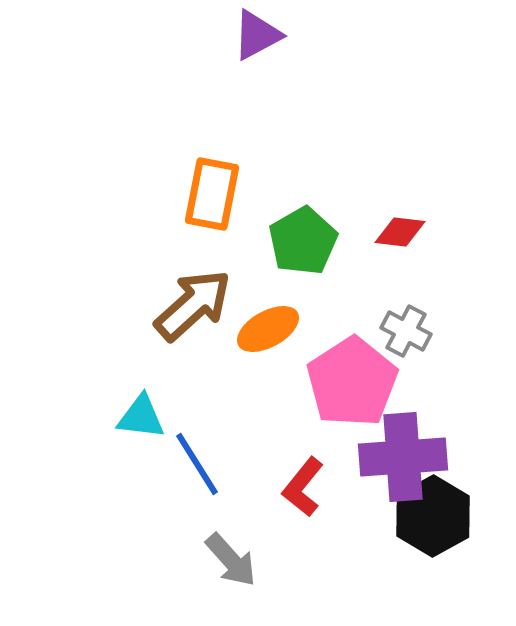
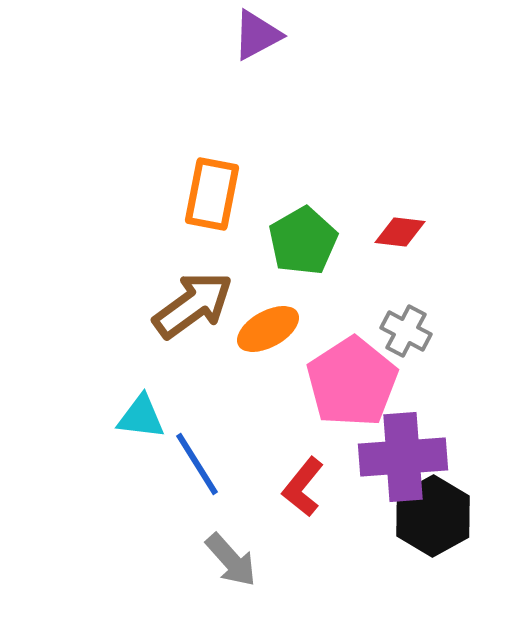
brown arrow: rotated 6 degrees clockwise
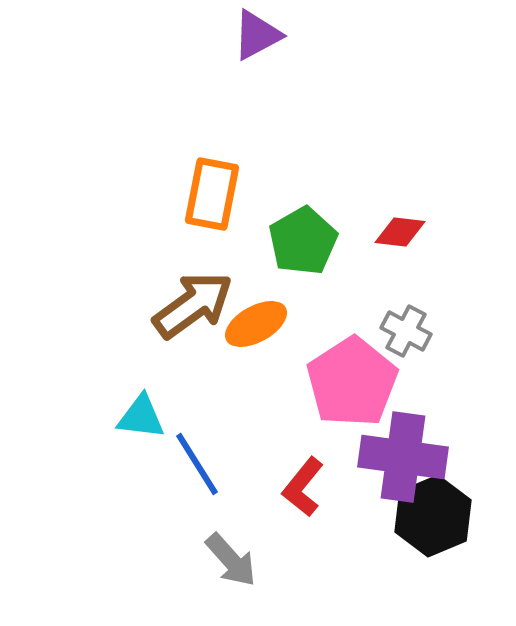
orange ellipse: moved 12 px left, 5 px up
purple cross: rotated 12 degrees clockwise
black hexagon: rotated 6 degrees clockwise
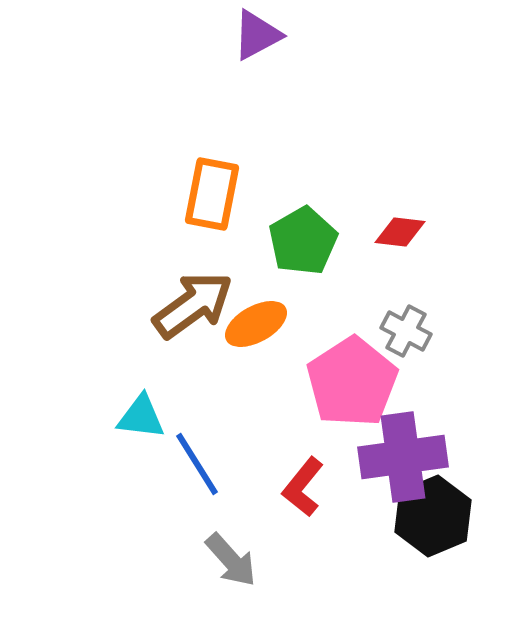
purple cross: rotated 16 degrees counterclockwise
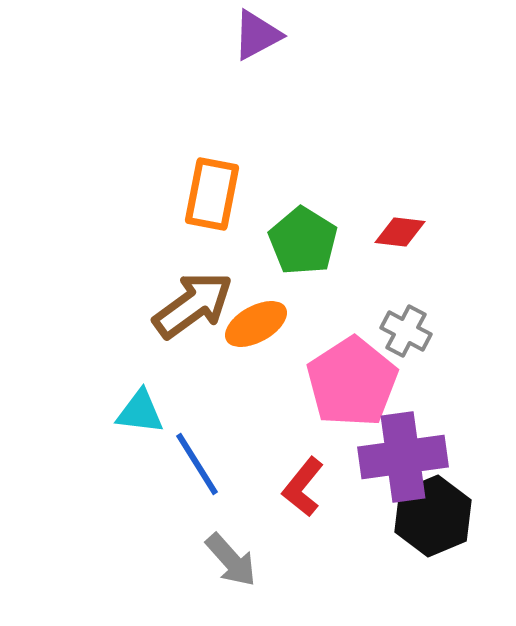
green pentagon: rotated 10 degrees counterclockwise
cyan triangle: moved 1 px left, 5 px up
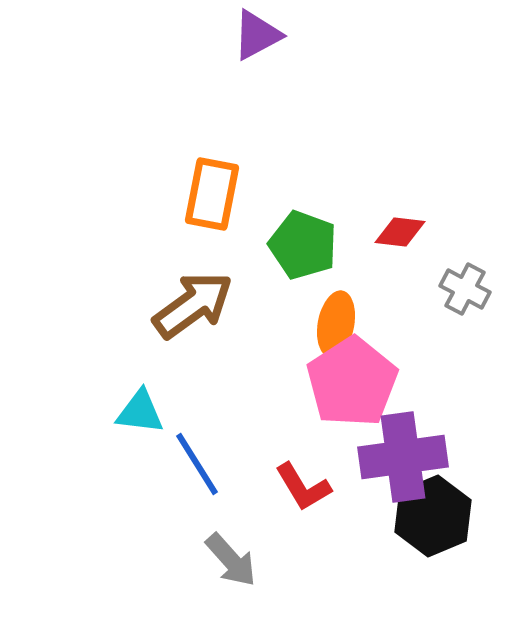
green pentagon: moved 4 px down; rotated 12 degrees counterclockwise
orange ellipse: moved 80 px right; rotated 50 degrees counterclockwise
gray cross: moved 59 px right, 42 px up
red L-shape: rotated 70 degrees counterclockwise
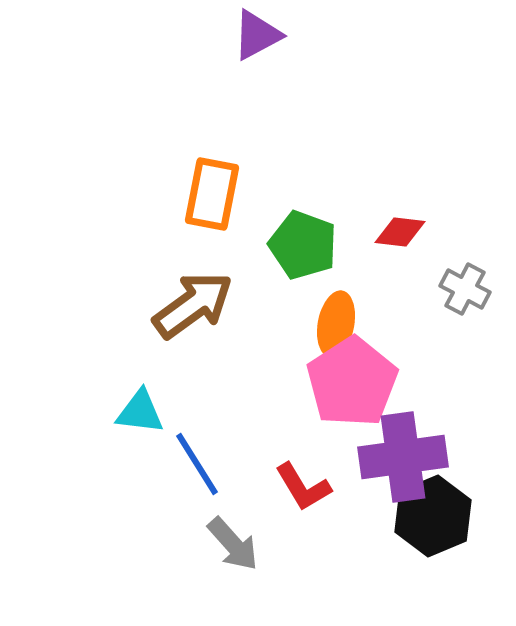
gray arrow: moved 2 px right, 16 px up
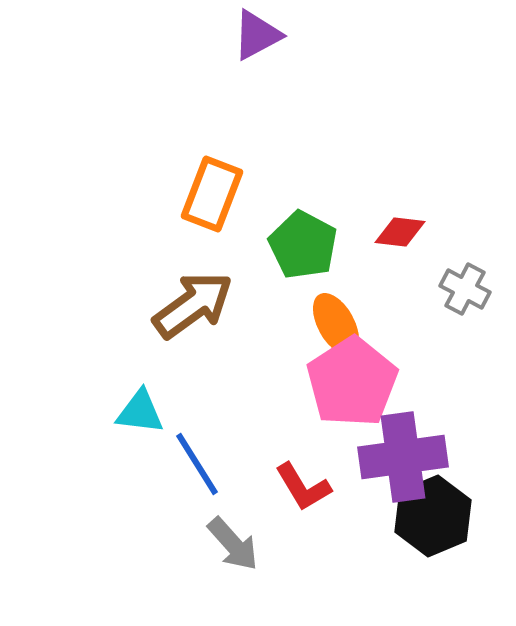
orange rectangle: rotated 10 degrees clockwise
green pentagon: rotated 8 degrees clockwise
orange ellipse: rotated 40 degrees counterclockwise
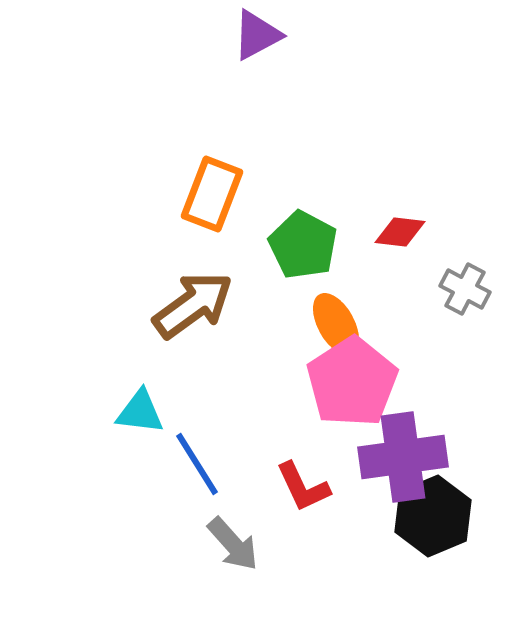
red L-shape: rotated 6 degrees clockwise
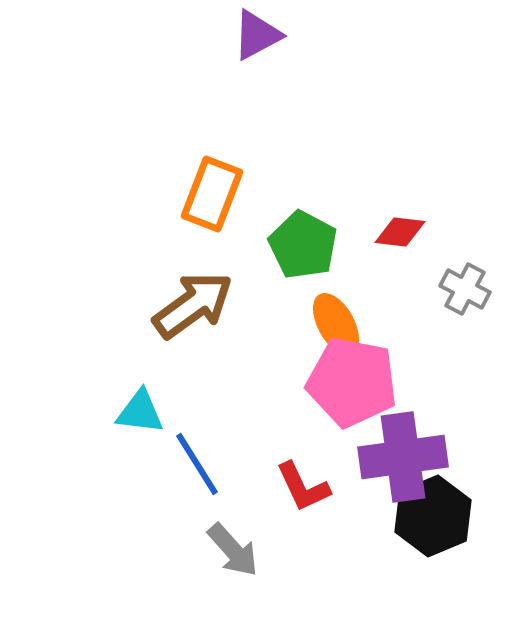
pink pentagon: rotated 28 degrees counterclockwise
gray arrow: moved 6 px down
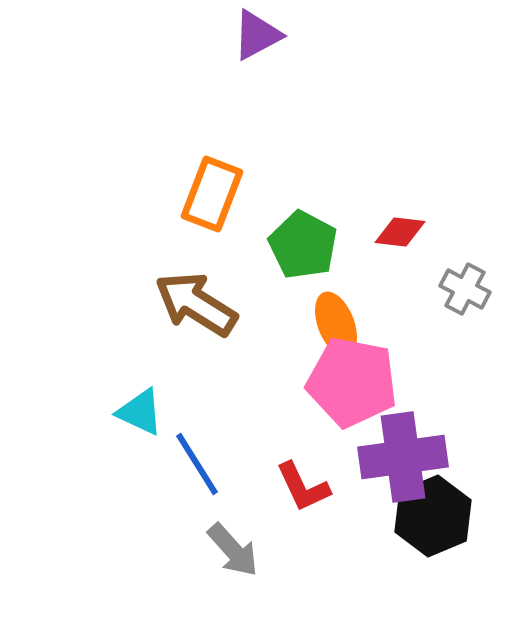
brown arrow: moved 3 px right, 1 px up; rotated 112 degrees counterclockwise
orange ellipse: rotated 8 degrees clockwise
cyan triangle: rotated 18 degrees clockwise
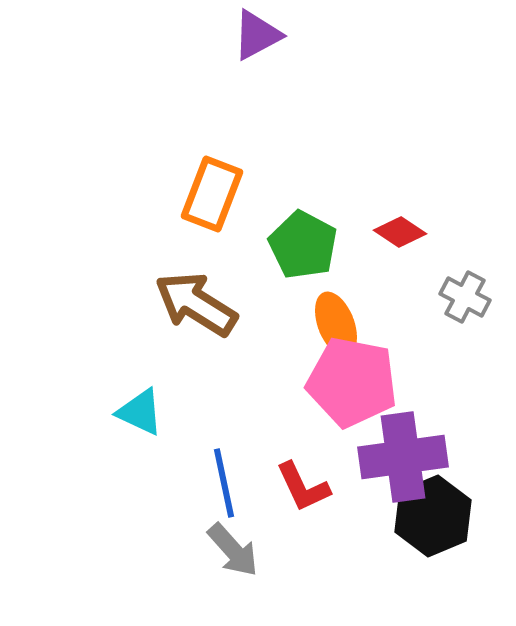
red diamond: rotated 27 degrees clockwise
gray cross: moved 8 px down
blue line: moved 27 px right, 19 px down; rotated 20 degrees clockwise
